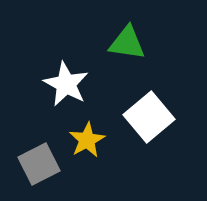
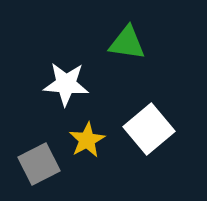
white star: rotated 24 degrees counterclockwise
white square: moved 12 px down
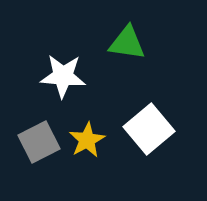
white star: moved 3 px left, 8 px up
gray square: moved 22 px up
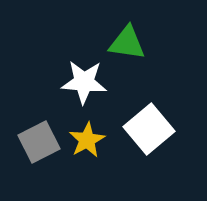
white star: moved 21 px right, 6 px down
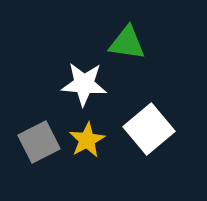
white star: moved 2 px down
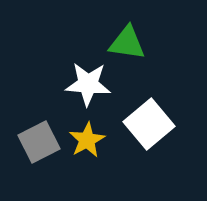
white star: moved 4 px right
white square: moved 5 px up
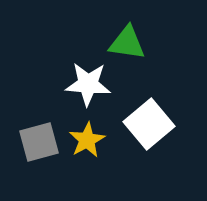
gray square: rotated 12 degrees clockwise
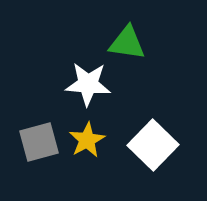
white square: moved 4 px right, 21 px down; rotated 6 degrees counterclockwise
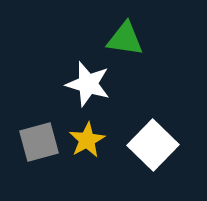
green triangle: moved 2 px left, 4 px up
white star: rotated 12 degrees clockwise
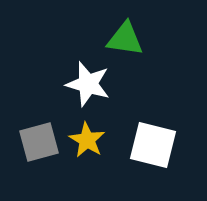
yellow star: rotated 12 degrees counterclockwise
white square: rotated 30 degrees counterclockwise
